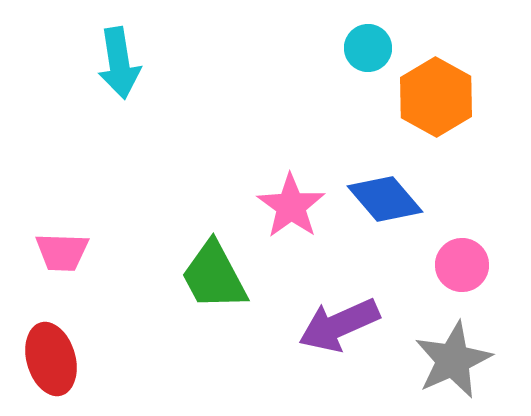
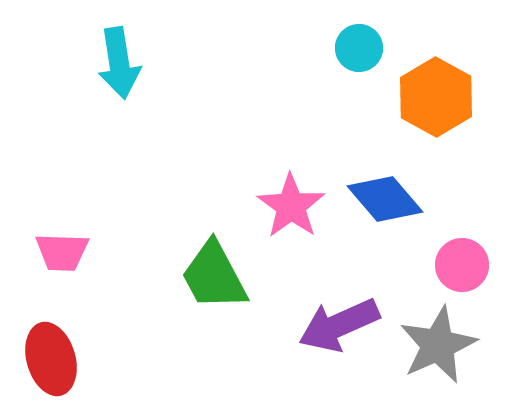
cyan circle: moved 9 px left
gray star: moved 15 px left, 15 px up
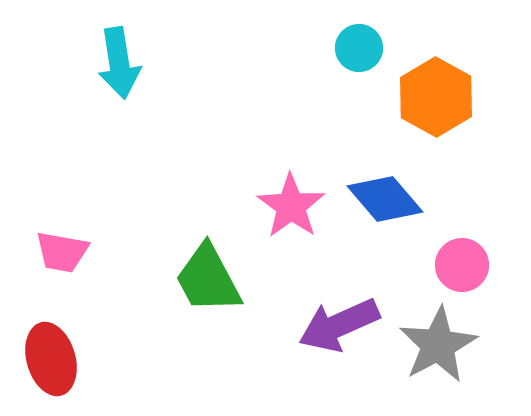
pink trapezoid: rotated 8 degrees clockwise
green trapezoid: moved 6 px left, 3 px down
gray star: rotated 4 degrees counterclockwise
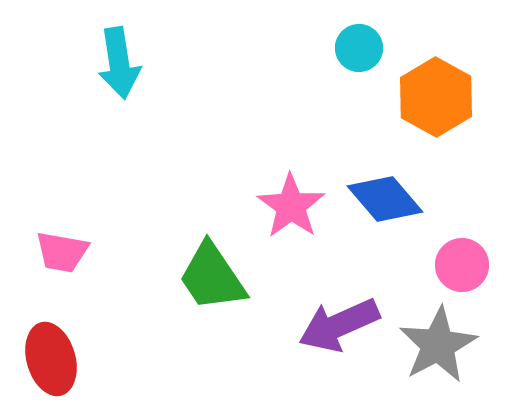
green trapezoid: moved 4 px right, 2 px up; rotated 6 degrees counterclockwise
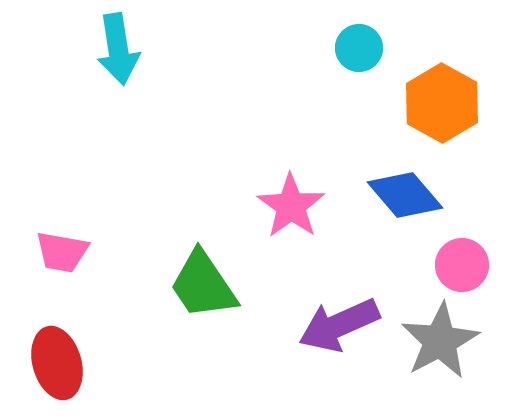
cyan arrow: moved 1 px left, 14 px up
orange hexagon: moved 6 px right, 6 px down
blue diamond: moved 20 px right, 4 px up
green trapezoid: moved 9 px left, 8 px down
gray star: moved 2 px right, 4 px up
red ellipse: moved 6 px right, 4 px down
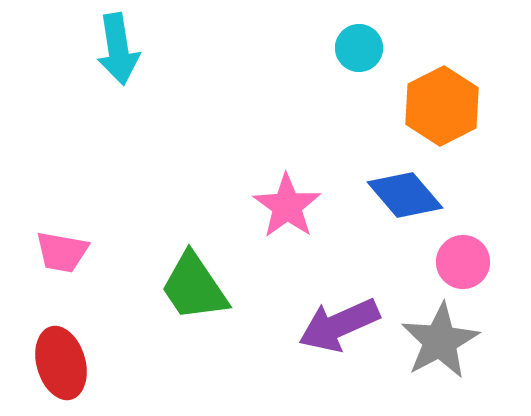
orange hexagon: moved 3 px down; rotated 4 degrees clockwise
pink star: moved 4 px left
pink circle: moved 1 px right, 3 px up
green trapezoid: moved 9 px left, 2 px down
red ellipse: moved 4 px right
